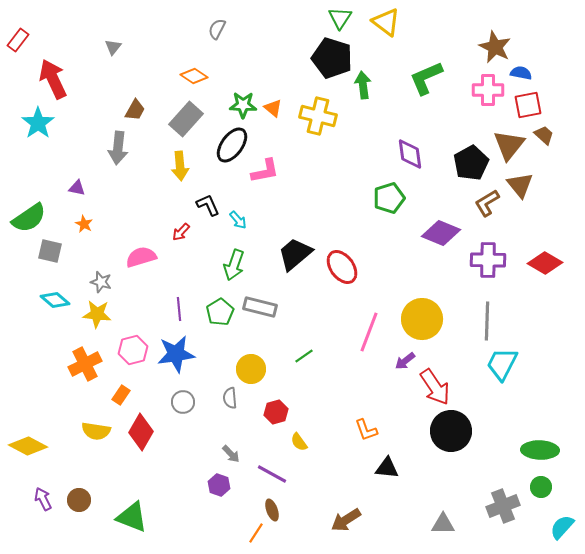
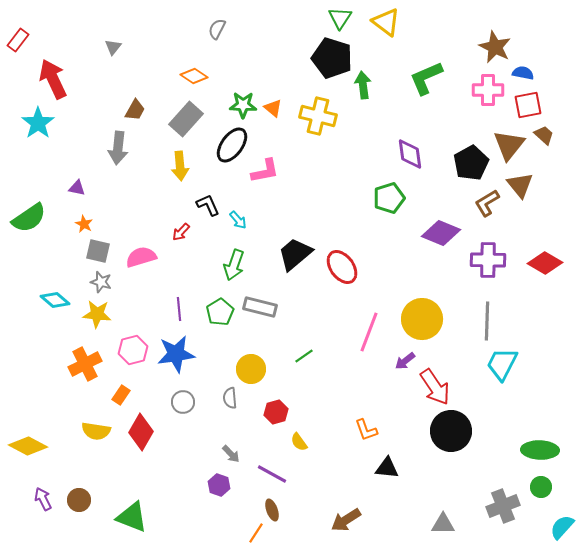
blue semicircle at (521, 73): moved 2 px right
gray square at (50, 251): moved 48 px right
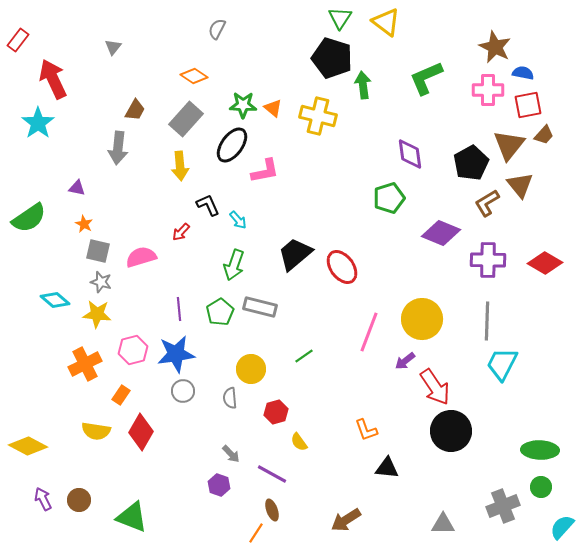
brown trapezoid at (544, 135): rotated 90 degrees clockwise
gray circle at (183, 402): moved 11 px up
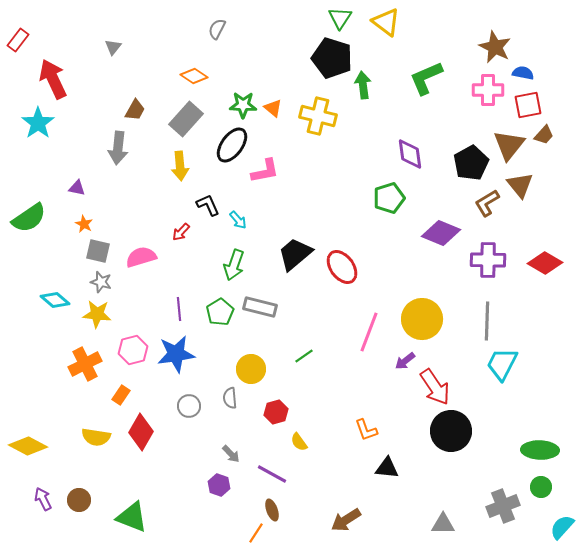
gray circle at (183, 391): moved 6 px right, 15 px down
yellow semicircle at (96, 431): moved 6 px down
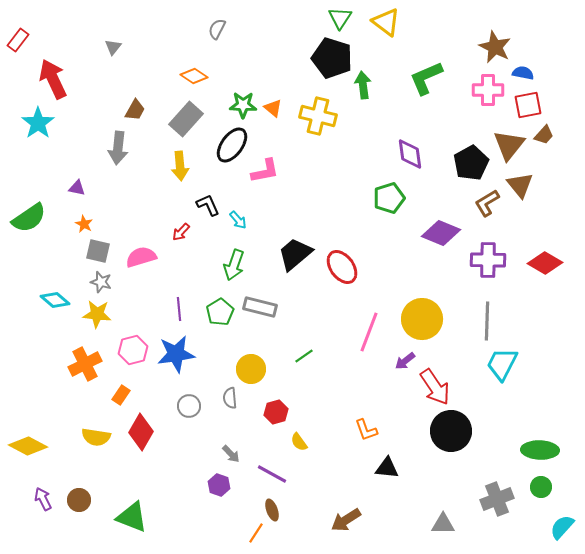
gray cross at (503, 506): moved 6 px left, 7 px up
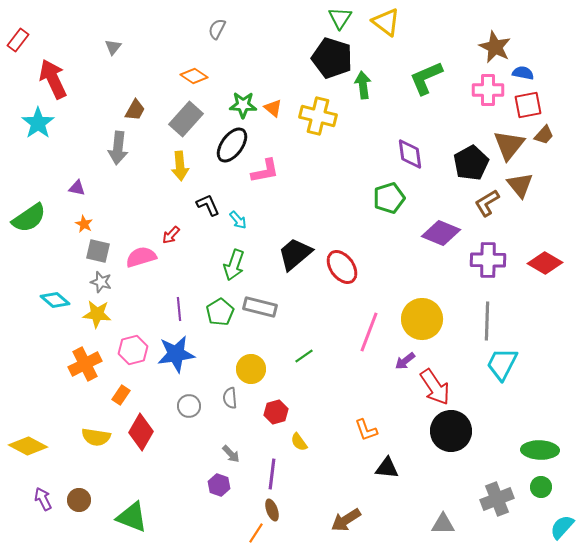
red arrow at (181, 232): moved 10 px left, 3 px down
purple line at (272, 474): rotated 68 degrees clockwise
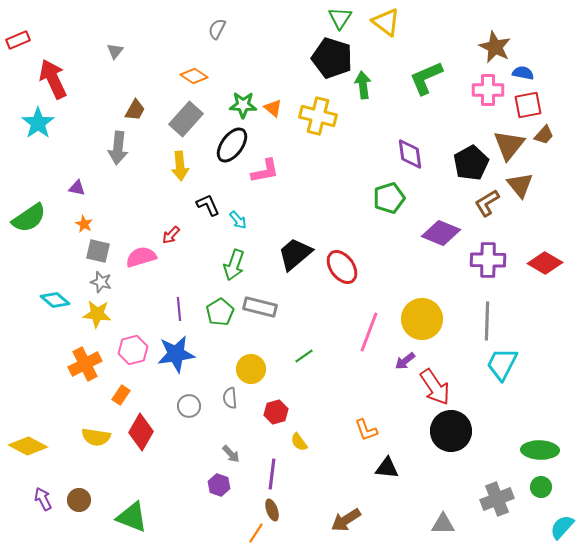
red rectangle at (18, 40): rotated 30 degrees clockwise
gray triangle at (113, 47): moved 2 px right, 4 px down
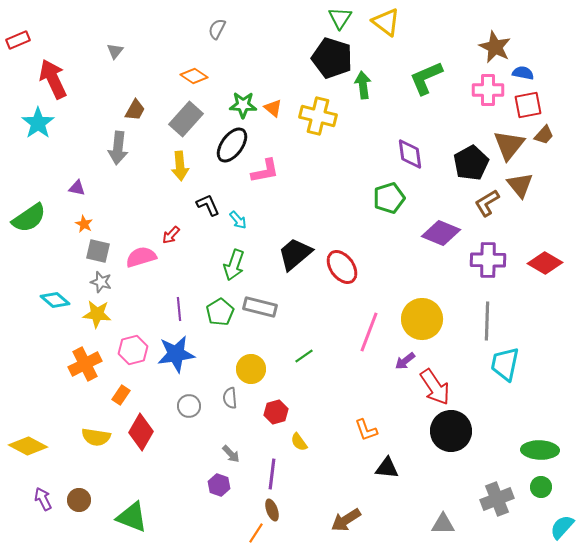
cyan trapezoid at (502, 364): moved 3 px right; rotated 15 degrees counterclockwise
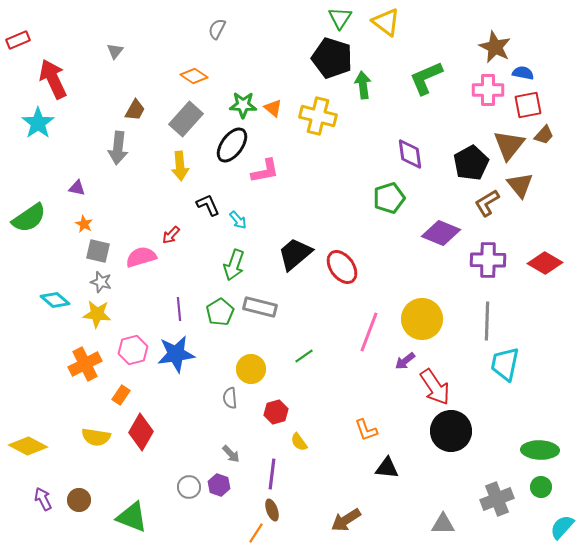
gray circle at (189, 406): moved 81 px down
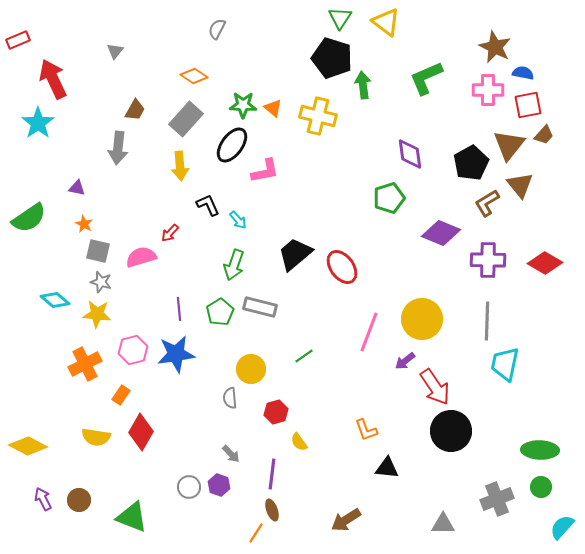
red arrow at (171, 235): moved 1 px left, 2 px up
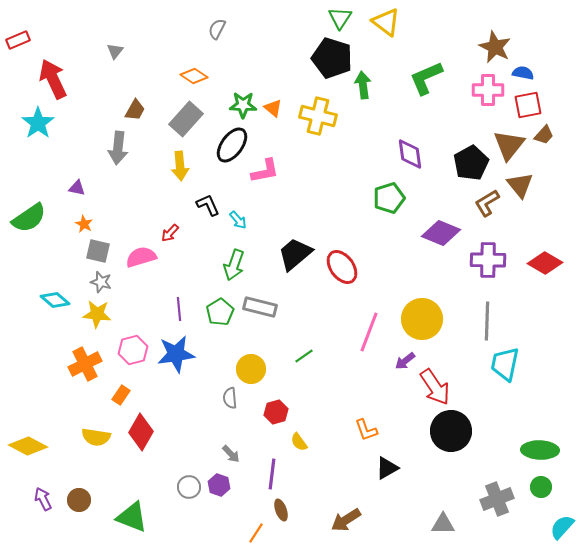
black triangle at (387, 468): rotated 35 degrees counterclockwise
brown ellipse at (272, 510): moved 9 px right
